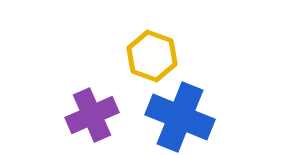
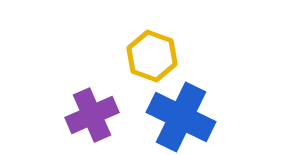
blue cross: moved 1 px right; rotated 4 degrees clockwise
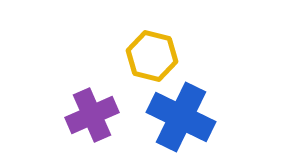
yellow hexagon: rotated 6 degrees counterclockwise
